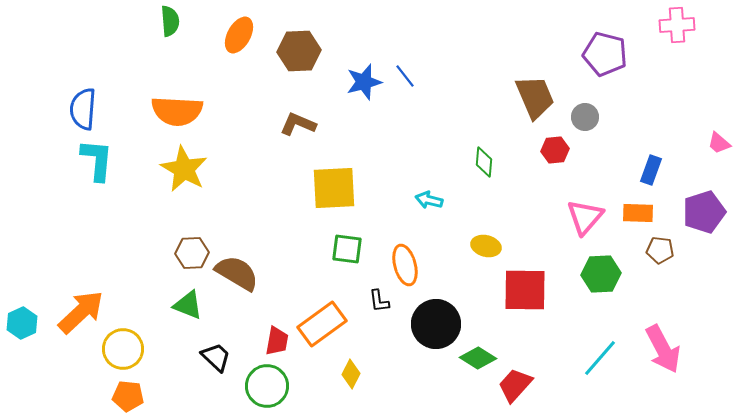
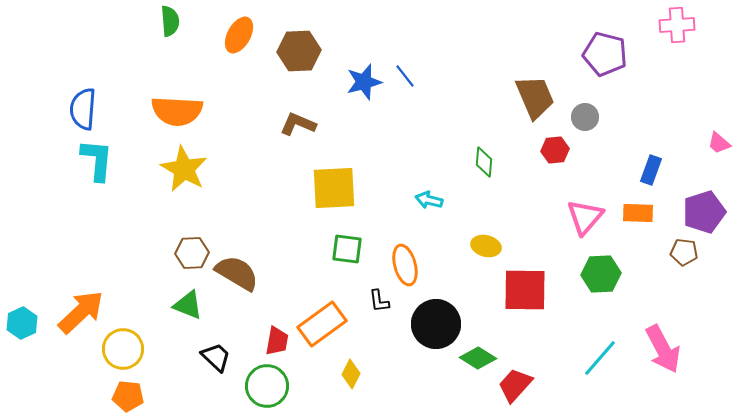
brown pentagon at (660, 250): moved 24 px right, 2 px down
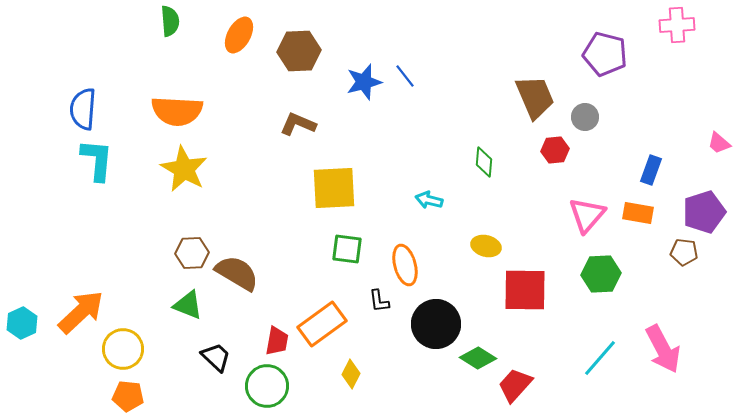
orange rectangle at (638, 213): rotated 8 degrees clockwise
pink triangle at (585, 217): moved 2 px right, 2 px up
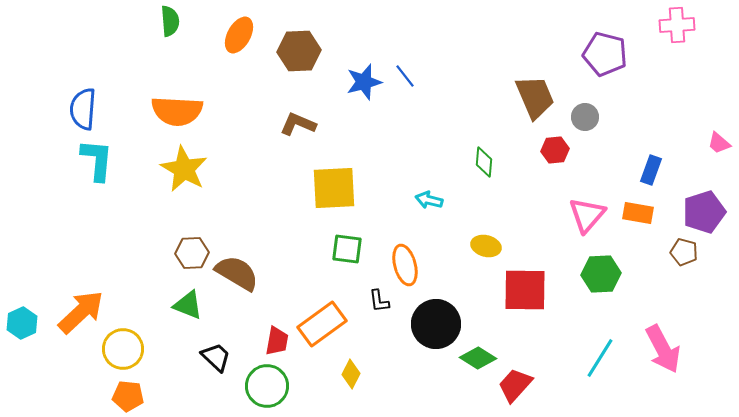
brown pentagon at (684, 252): rotated 8 degrees clockwise
cyan line at (600, 358): rotated 9 degrees counterclockwise
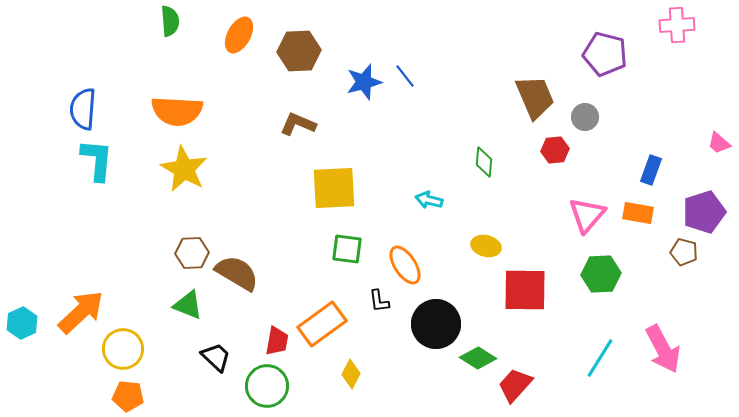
orange ellipse at (405, 265): rotated 18 degrees counterclockwise
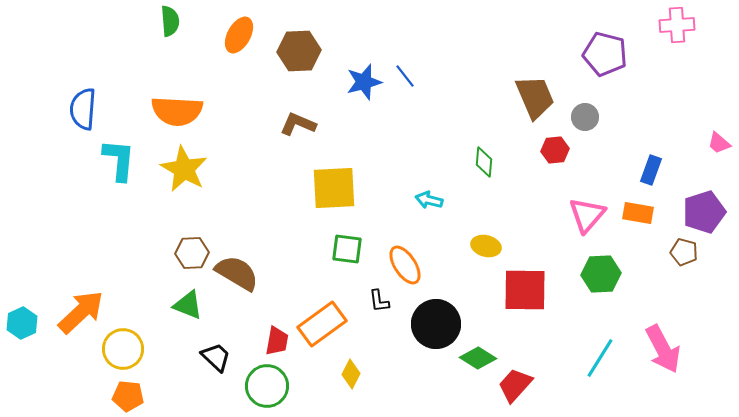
cyan L-shape at (97, 160): moved 22 px right
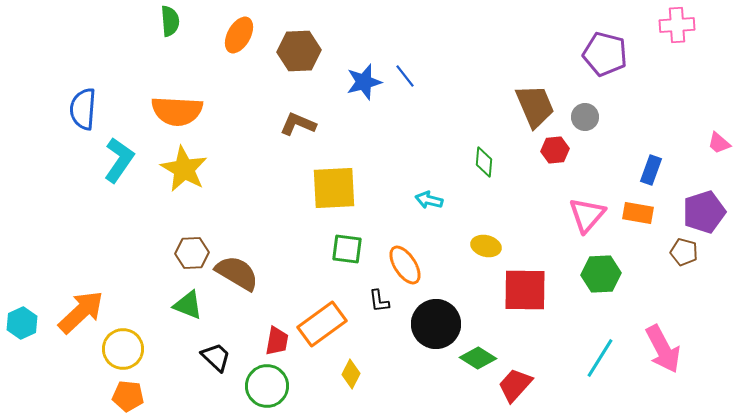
brown trapezoid at (535, 97): moved 9 px down
cyan L-shape at (119, 160): rotated 30 degrees clockwise
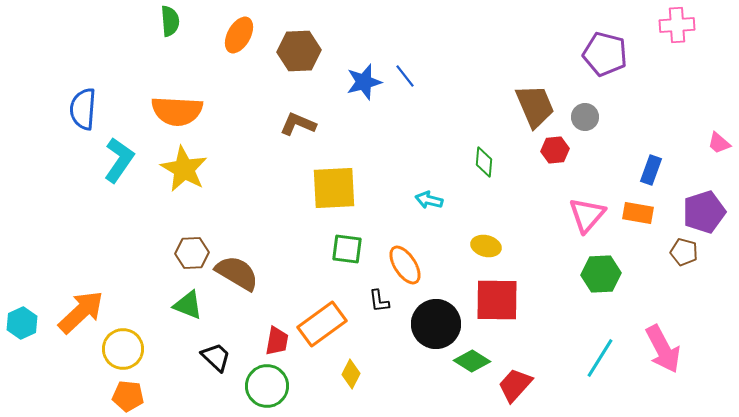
red square at (525, 290): moved 28 px left, 10 px down
green diamond at (478, 358): moved 6 px left, 3 px down
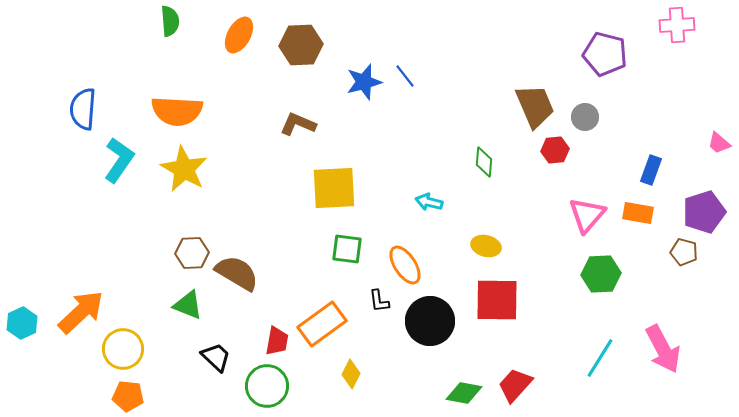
brown hexagon at (299, 51): moved 2 px right, 6 px up
cyan arrow at (429, 200): moved 2 px down
black circle at (436, 324): moved 6 px left, 3 px up
green diamond at (472, 361): moved 8 px left, 32 px down; rotated 21 degrees counterclockwise
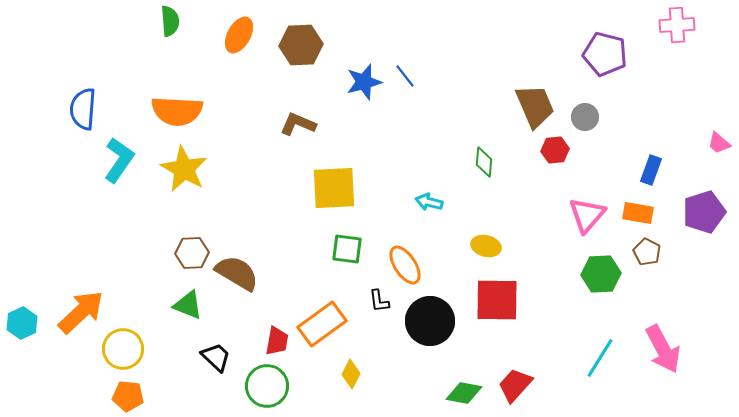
brown pentagon at (684, 252): moved 37 px left; rotated 12 degrees clockwise
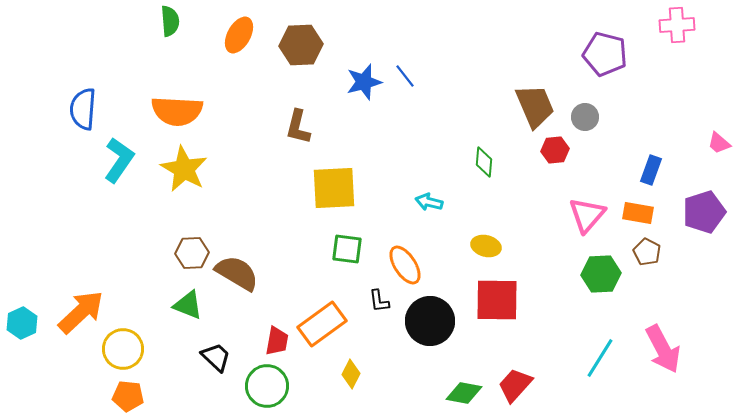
brown L-shape at (298, 124): moved 3 px down; rotated 99 degrees counterclockwise
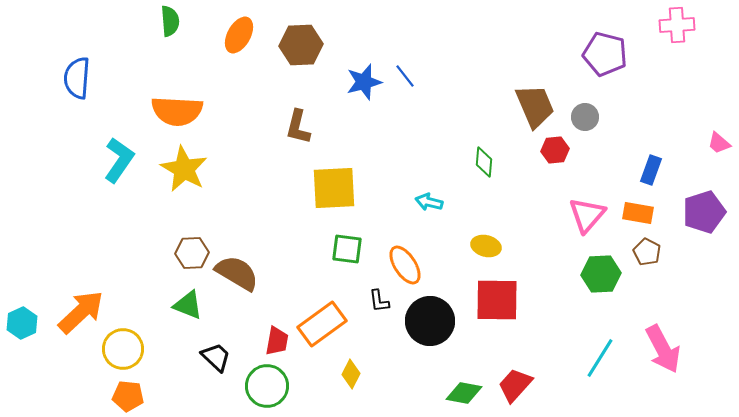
blue semicircle at (83, 109): moved 6 px left, 31 px up
